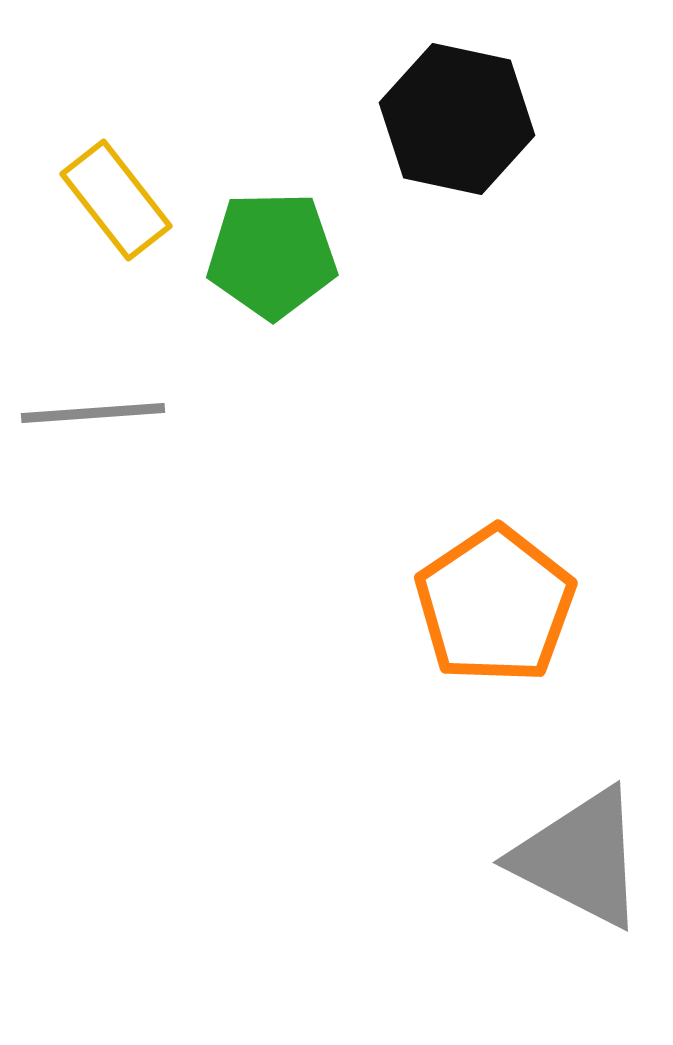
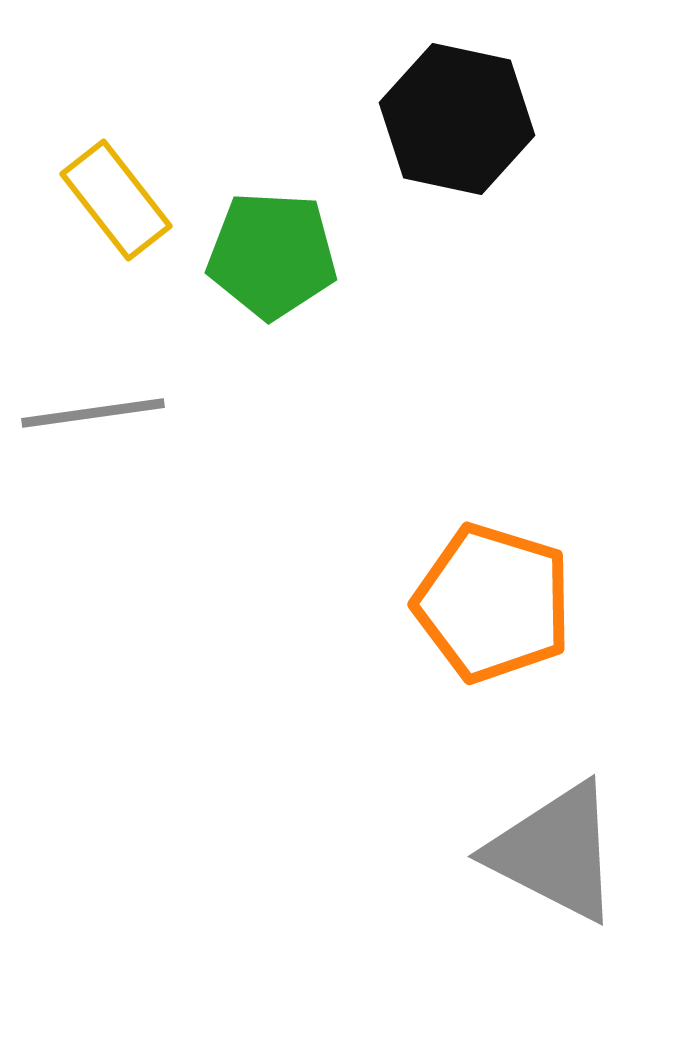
green pentagon: rotated 4 degrees clockwise
gray line: rotated 4 degrees counterclockwise
orange pentagon: moved 2 px left, 2 px up; rotated 21 degrees counterclockwise
gray triangle: moved 25 px left, 6 px up
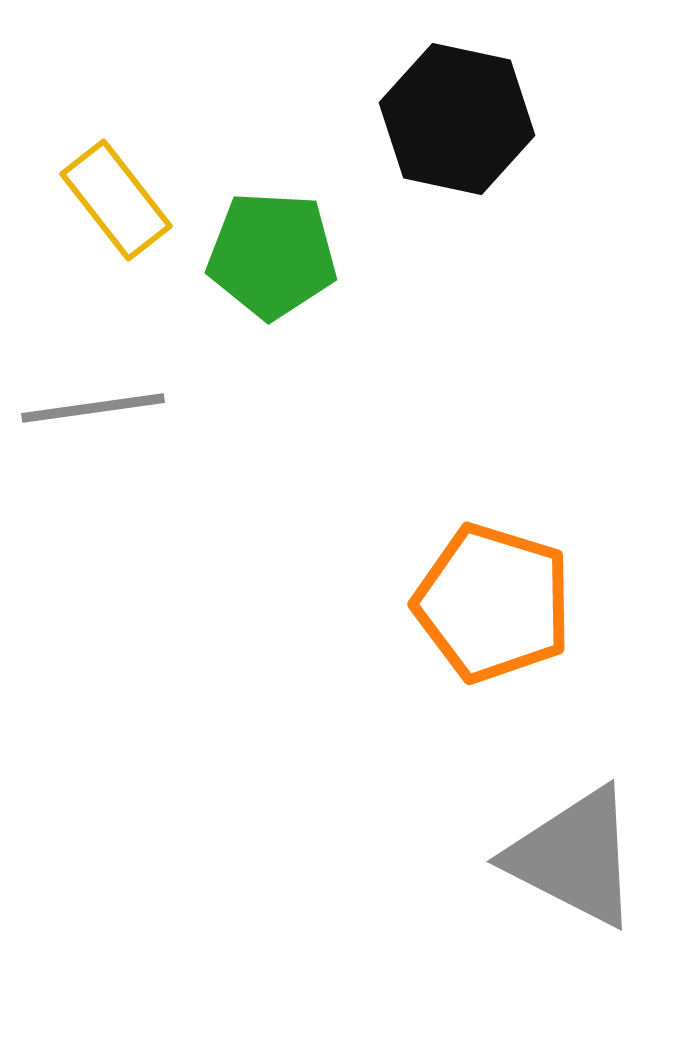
gray line: moved 5 px up
gray triangle: moved 19 px right, 5 px down
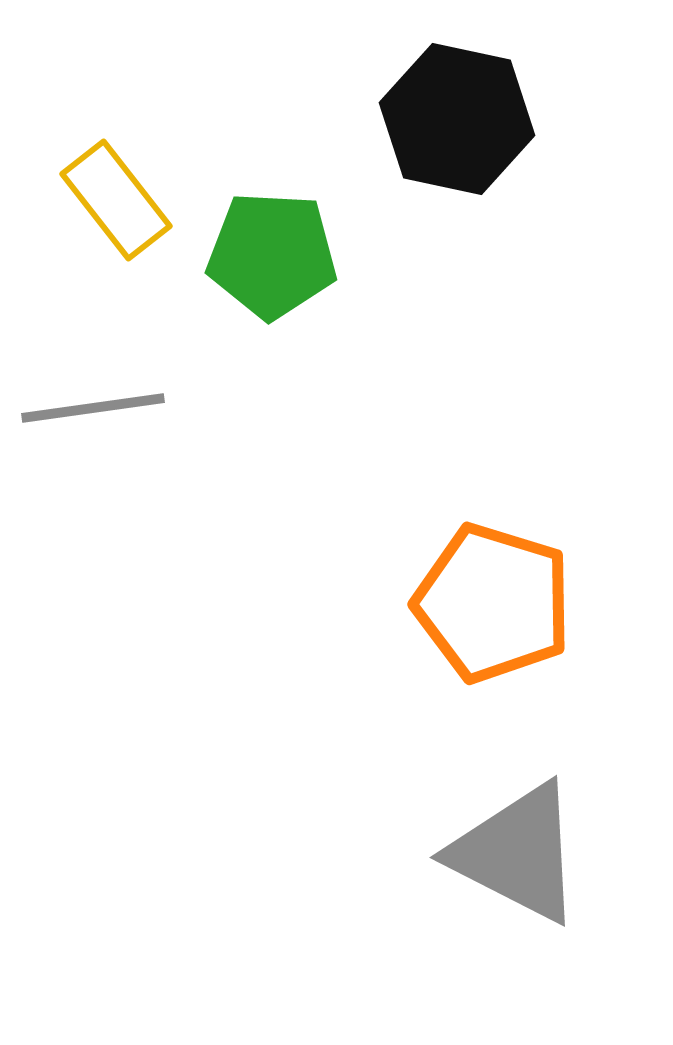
gray triangle: moved 57 px left, 4 px up
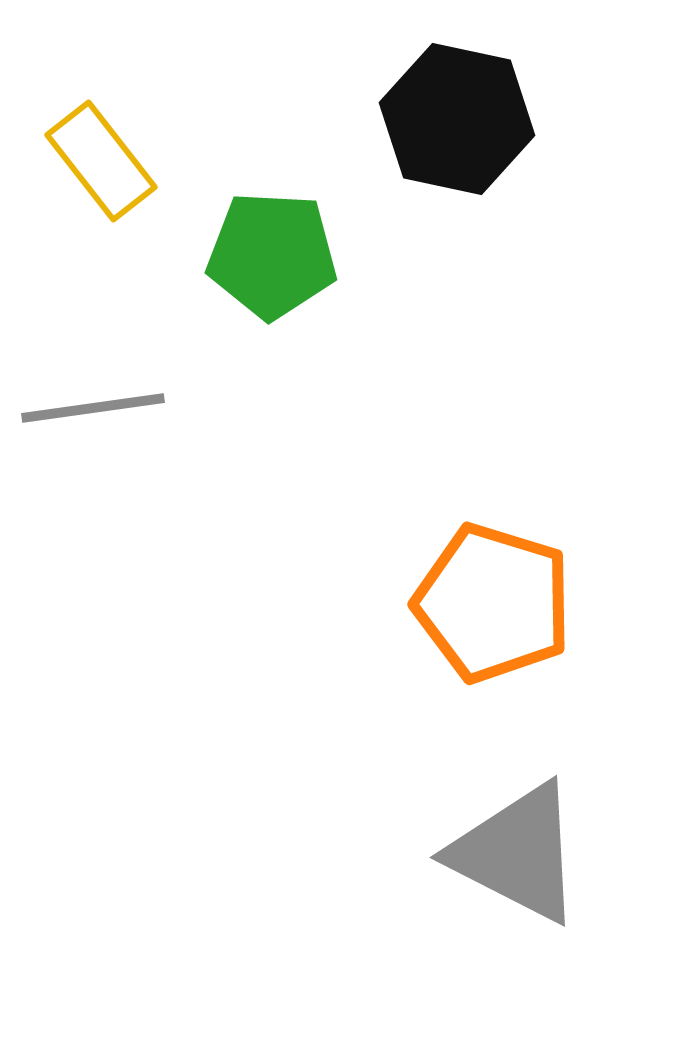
yellow rectangle: moved 15 px left, 39 px up
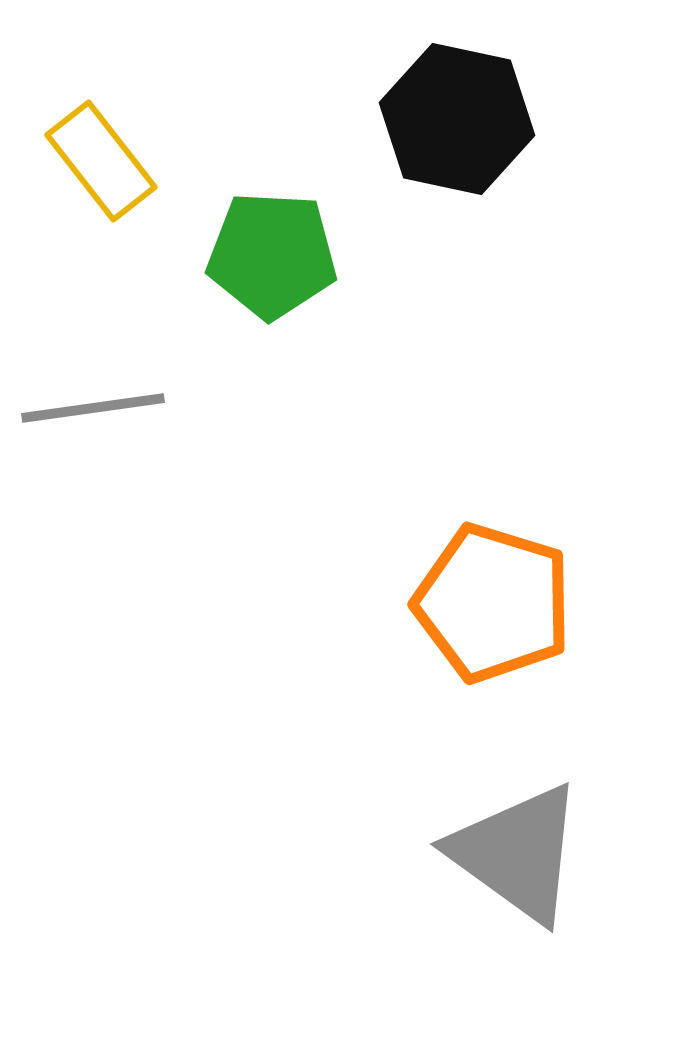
gray triangle: rotated 9 degrees clockwise
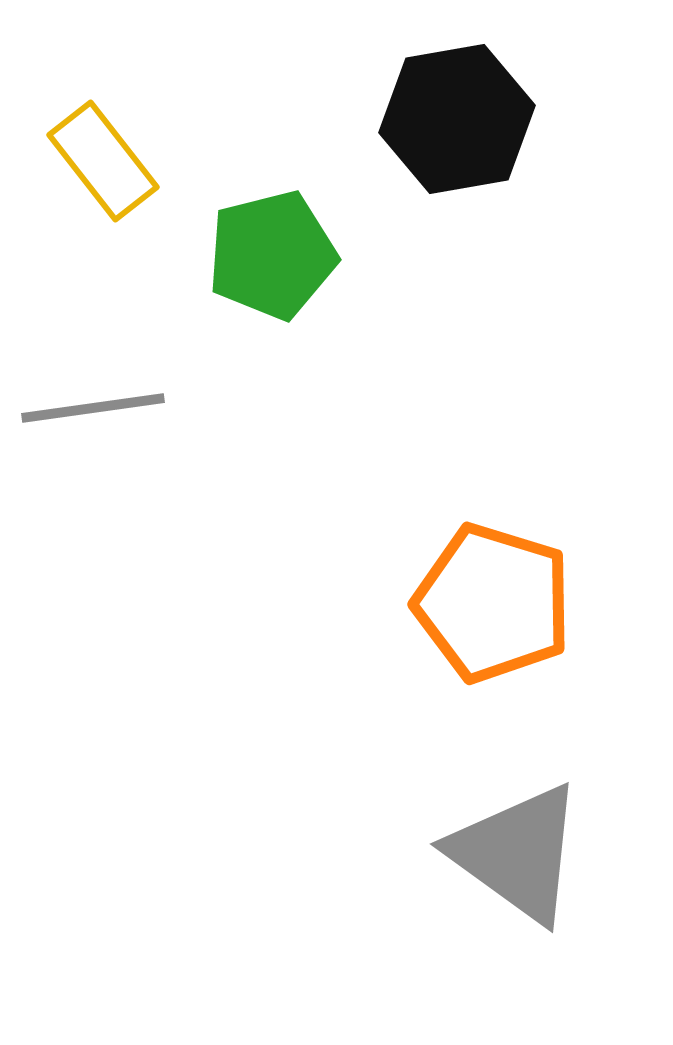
black hexagon: rotated 22 degrees counterclockwise
yellow rectangle: moved 2 px right
green pentagon: rotated 17 degrees counterclockwise
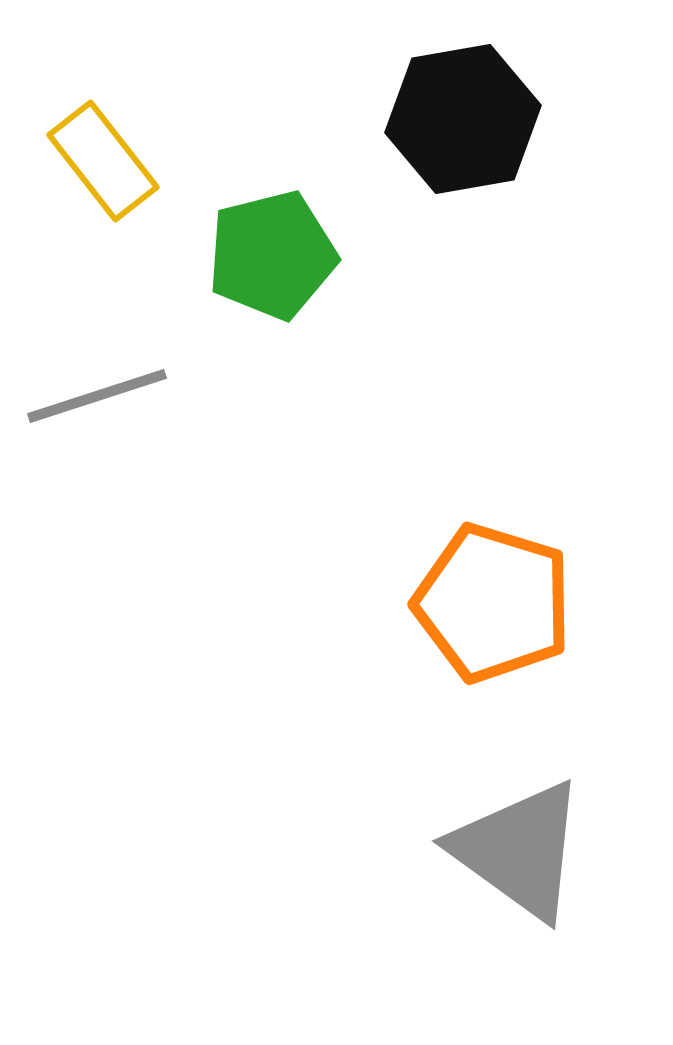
black hexagon: moved 6 px right
gray line: moved 4 px right, 12 px up; rotated 10 degrees counterclockwise
gray triangle: moved 2 px right, 3 px up
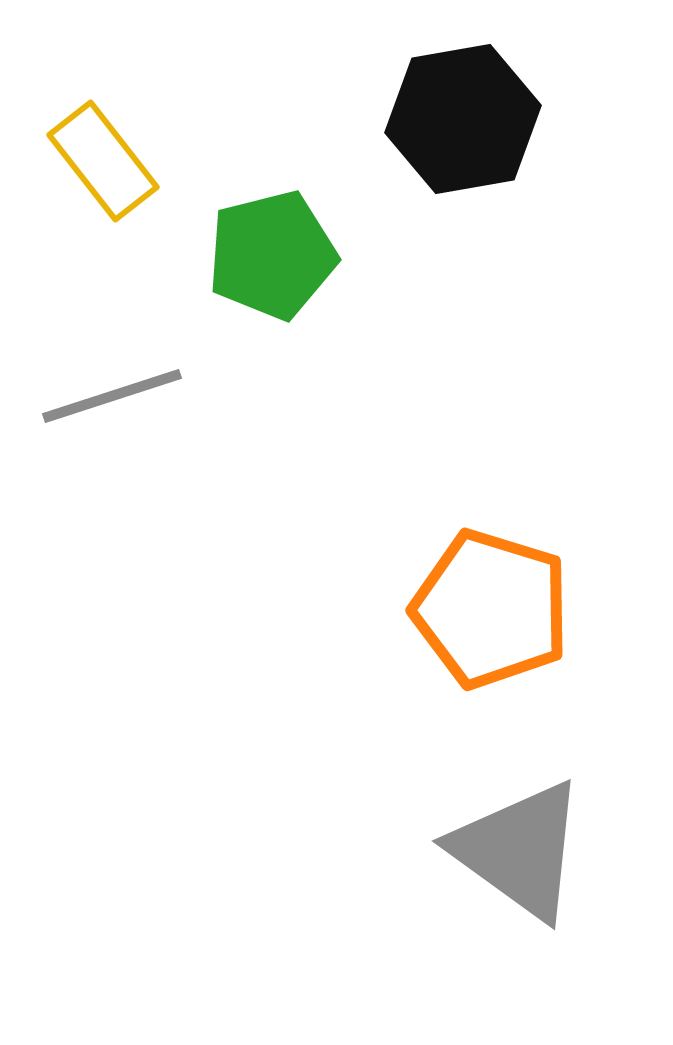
gray line: moved 15 px right
orange pentagon: moved 2 px left, 6 px down
